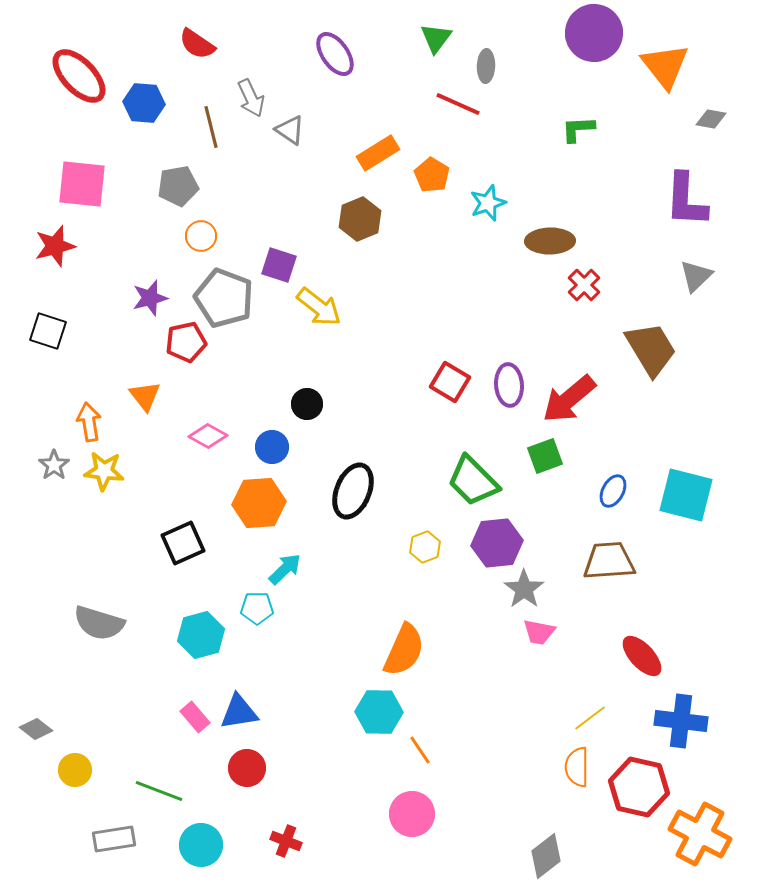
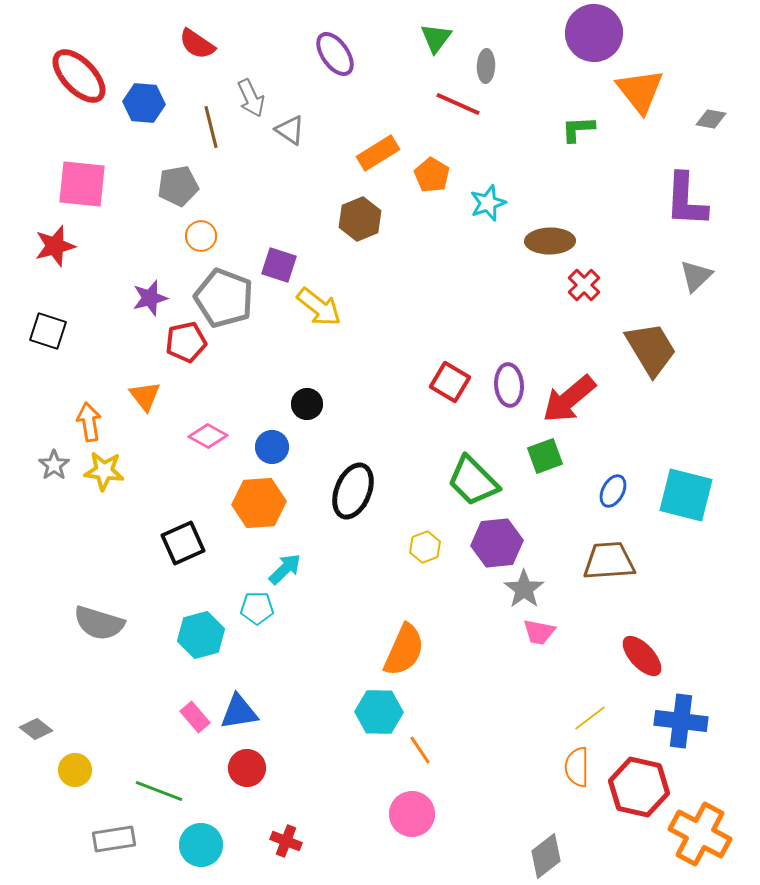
orange triangle at (665, 66): moved 25 px left, 25 px down
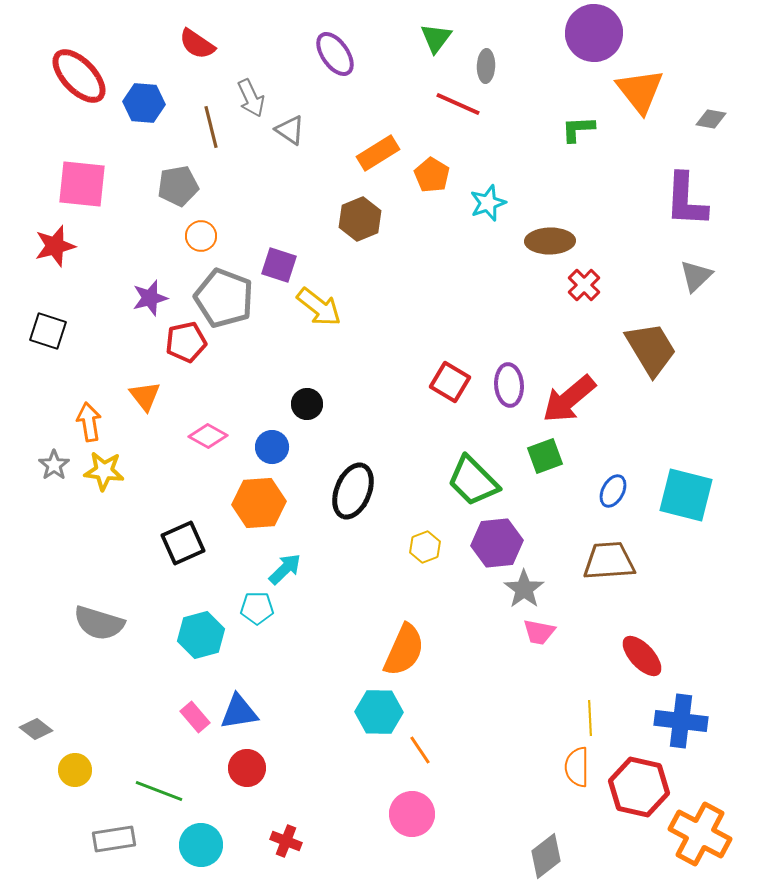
yellow line at (590, 718): rotated 56 degrees counterclockwise
